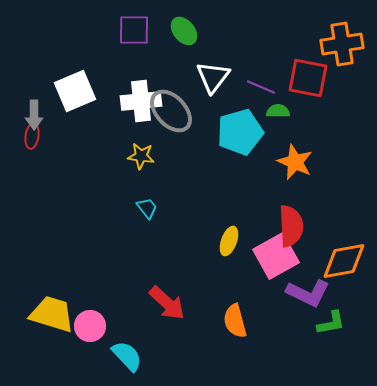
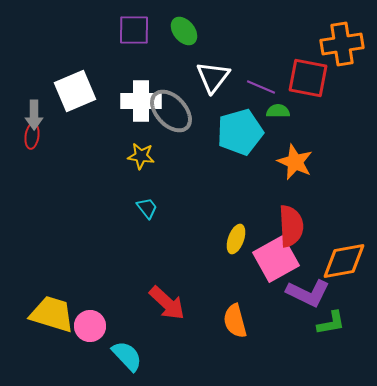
white cross: rotated 6 degrees clockwise
yellow ellipse: moved 7 px right, 2 px up
pink square: moved 3 px down
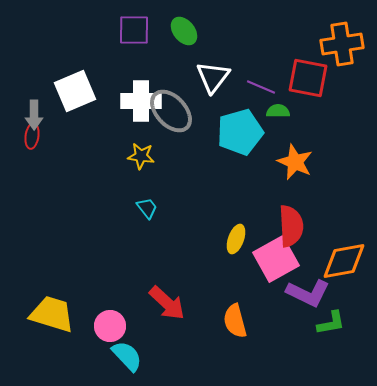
pink circle: moved 20 px right
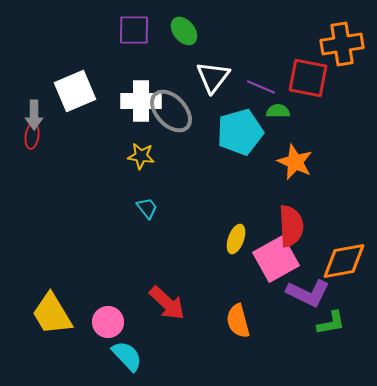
yellow trapezoid: rotated 138 degrees counterclockwise
orange semicircle: moved 3 px right
pink circle: moved 2 px left, 4 px up
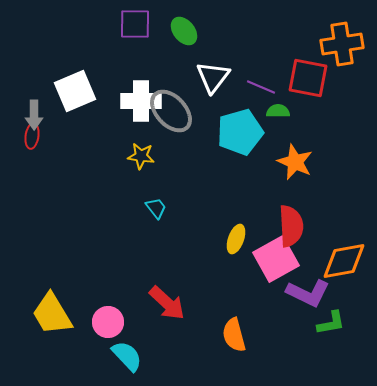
purple square: moved 1 px right, 6 px up
cyan trapezoid: moved 9 px right
orange semicircle: moved 4 px left, 14 px down
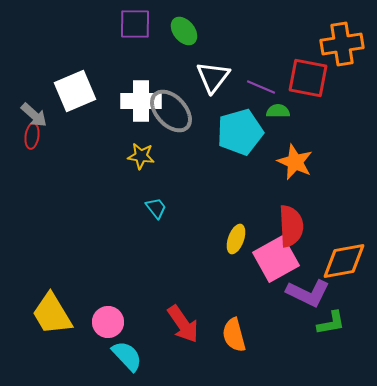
gray arrow: rotated 48 degrees counterclockwise
red arrow: moved 16 px right, 21 px down; rotated 12 degrees clockwise
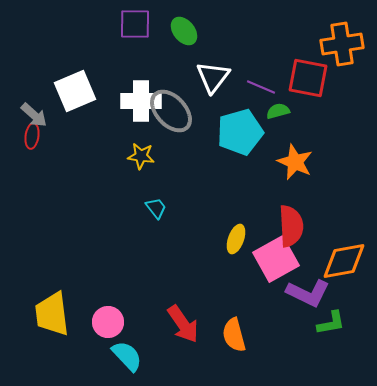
green semicircle: rotated 15 degrees counterclockwise
yellow trapezoid: rotated 24 degrees clockwise
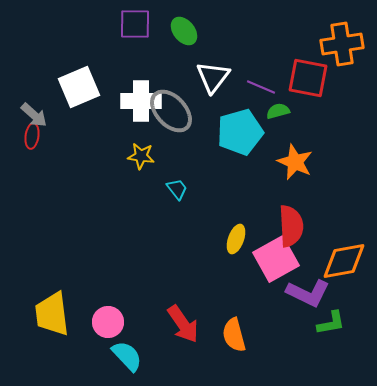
white square: moved 4 px right, 4 px up
cyan trapezoid: moved 21 px right, 19 px up
